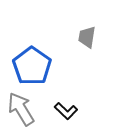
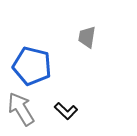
blue pentagon: rotated 21 degrees counterclockwise
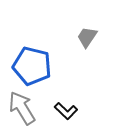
gray trapezoid: rotated 25 degrees clockwise
gray arrow: moved 1 px right, 1 px up
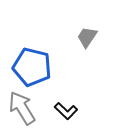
blue pentagon: moved 1 px down
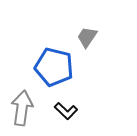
blue pentagon: moved 22 px right
gray arrow: rotated 40 degrees clockwise
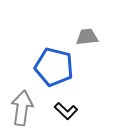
gray trapezoid: rotated 50 degrees clockwise
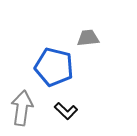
gray trapezoid: moved 1 px right, 1 px down
